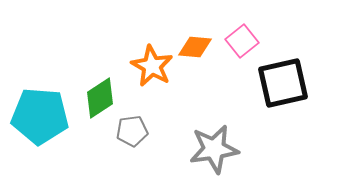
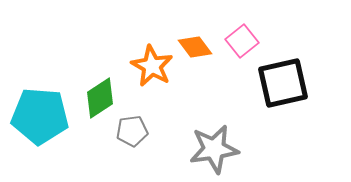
orange diamond: rotated 48 degrees clockwise
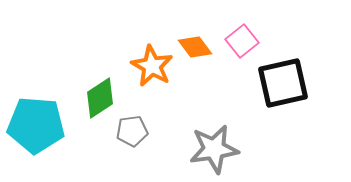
cyan pentagon: moved 4 px left, 9 px down
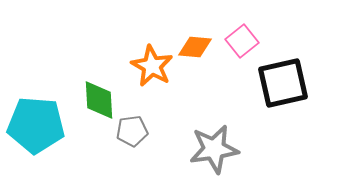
orange diamond: rotated 48 degrees counterclockwise
green diamond: moved 1 px left, 2 px down; rotated 60 degrees counterclockwise
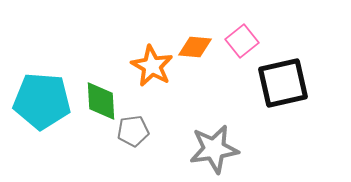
green diamond: moved 2 px right, 1 px down
cyan pentagon: moved 6 px right, 24 px up
gray pentagon: moved 1 px right
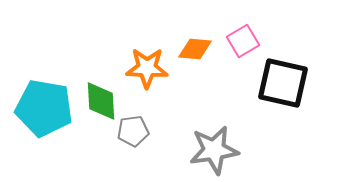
pink square: moved 1 px right; rotated 8 degrees clockwise
orange diamond: moved 2 px down
orange star: moved 5 px left, 2 px down; rotated 27 degrees counterclockwise
black square: rotated 26 degrees clockwise
cyan pentagon: moved 2 px right, 7 px down; rotated 6 degrees clockwise
gray star: moved 1 px down
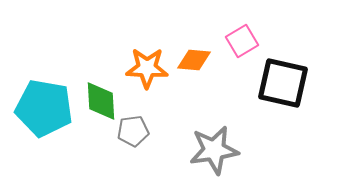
pink square: moved 1 px left
orange diamond: moved 1 px left, 11 px down
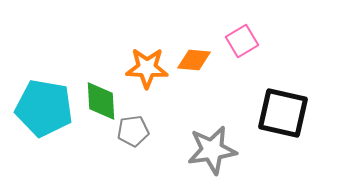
black square: moved 30 px down
gray star: moved 2 px left
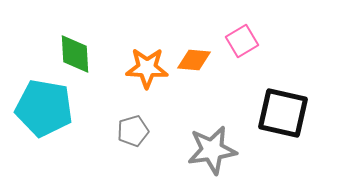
green diamond: moved 26 px left, 47 px up
gray pentagon: rotated 8 degrees counterclockwise
